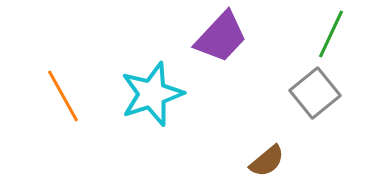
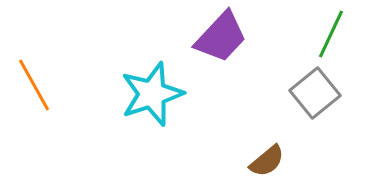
orange line: moved 29 px left, 11 px up
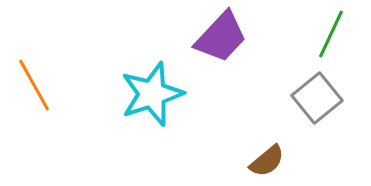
gray square: moved 2 px right, 5 px down
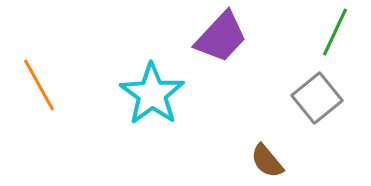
green line: moved 4 px right, 2 px up
orange line: moved 5 px right
cyan star: rotated 18 degrees counterclockwise
brown semicircle: rotated 90 degrees clockwise
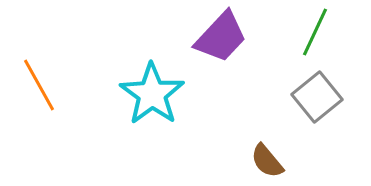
green line: moved 20 px left
gray square: moved 1 px up
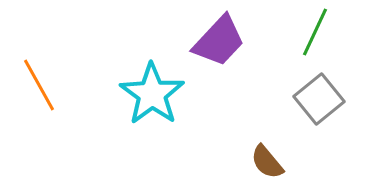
purple trapezoid: moved 2 px left, 4 px down
gray square: moved 2 px right, 2 px down
brown semicircle: moved 1 px down
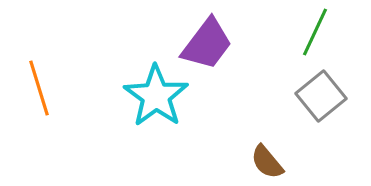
purple trapezoid: moved 12 px left, 3 px down; rotated 6 degrees counterclockwise
orange line: moved 3 px down; rotated 12 degrees clockwise
cyan star: moved 4 px right, 2 px down
gray square: moved 2 px right, 3 px up
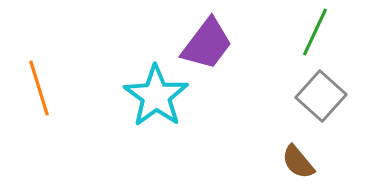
gray square: rotated 9 degrees counterclockwise
brown semicircle: moved 31 px right
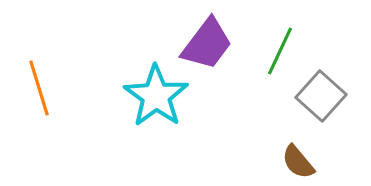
green line: moved 35 px left, 19 px down
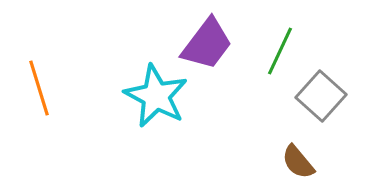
cyan star: rotated 8 degrees counterclockwise
